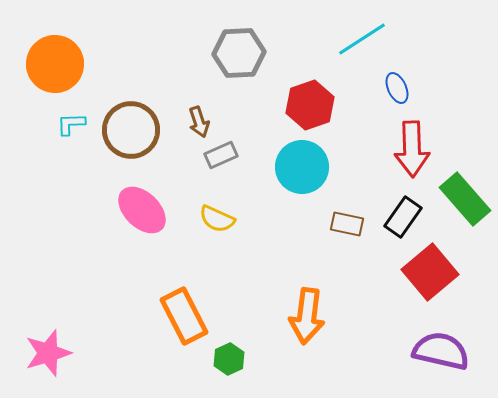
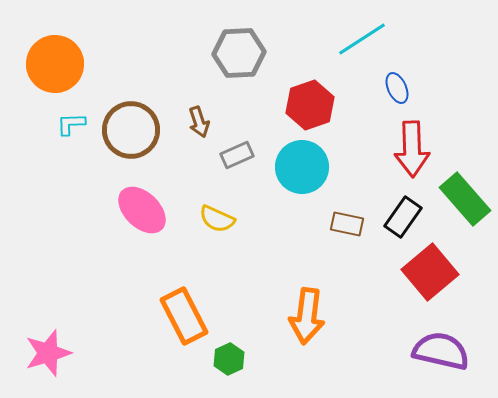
gray rectangle: moved 16 px right
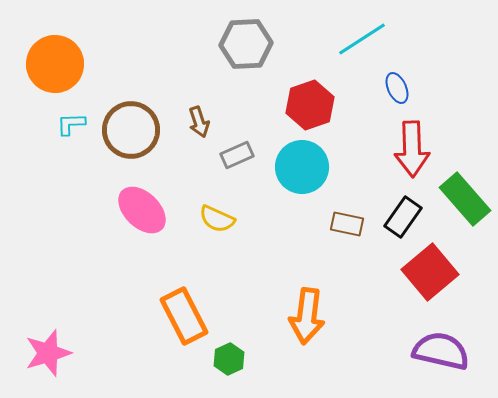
gray hexagon: moved 7 px right, 9 px up
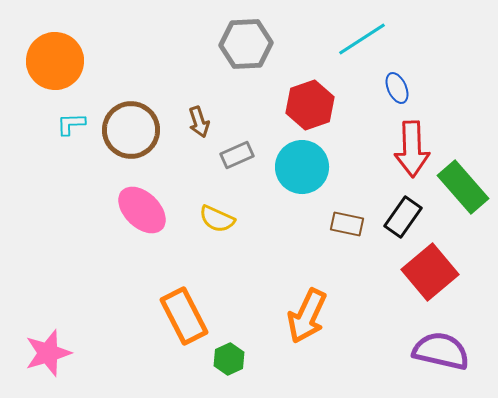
orange circle: moved 3 px up
green rectangle: moved 2 px left, 12 px up
orange arrow: rotated 18 degrees clockwise
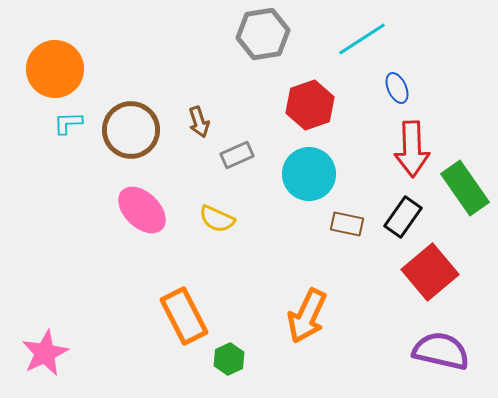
gray hexagon: moved 17 px right, 10 px up; rotated 6 degrees counterclockwise
orange circle: moved 8 px down
cyan L-shape: moved 3 px left, 1 px up
cyan circle: moved 7 px right, 7 px down
green rectangle: moved 2 px right, 1 px down; rotated 6 degrees clockwise
pink star: moved 3 px left; rotated 9 degrees counterclockwise
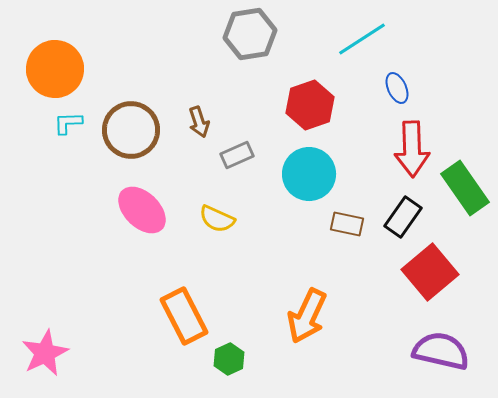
gray hexagon: moved 13 px left
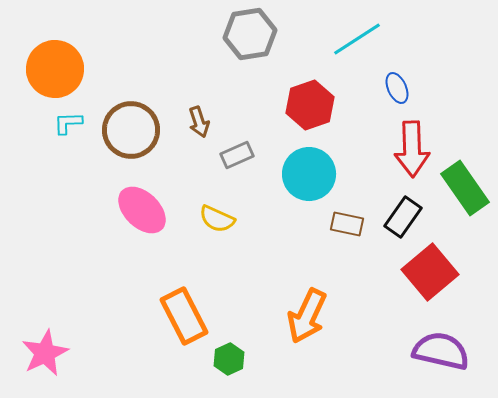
cyan line: moved 5 px left
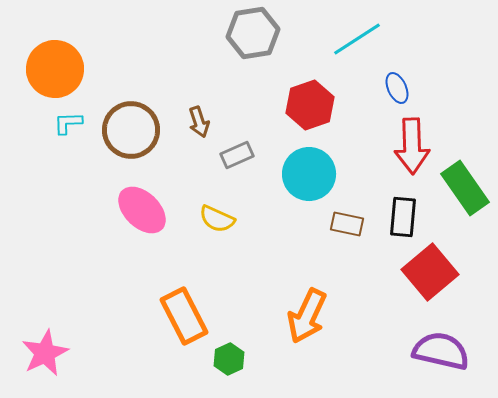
gray hexagon: moved 3 px right, 1 px up
red arrow: moved 3 px up
black rectangle: rotated 30 degrees counterclockwise
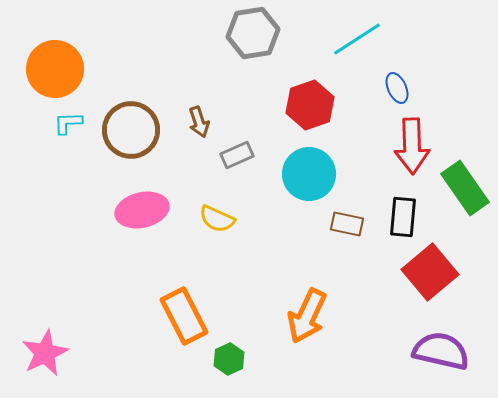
pink ellipse: rotated 57 degrees counterclockwise
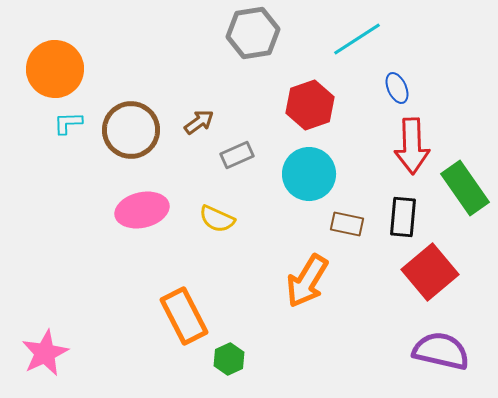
brown arrow: rotated 108 degrees counterclockwise
orange arrow: moved 35 px up; rotated 6 degrees clockwise
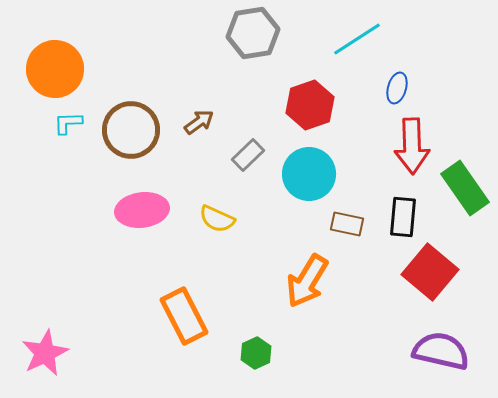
blue ellipse: rotated 40 degrees clockwise
gray rectangle: moved 11 px right; rotated 20 degrees counterclockwise
pink ellipse: rotated 6 degrees clockwise
red square: rotated 10 degrees counterclockwise
green hexagon: moved 27 px right, 6 px up
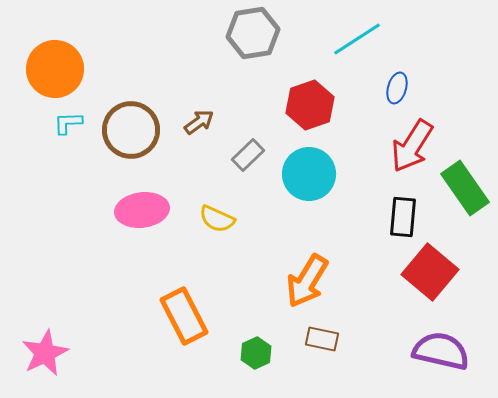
red arrow: rotated 34 degrees clockwise
brown rectangle: moved 25 px left, 115 px down
